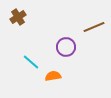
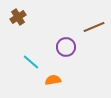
orange semicircle: moved 4 px down
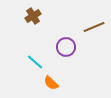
brown cross: moved 15 px right, 1 px up
cyan line: moved 4 px right
orange semicircle: moved 2 px left, 3 px down; rotated 126 degrees counterclockwise
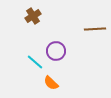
brown line: moved 1 px right, 2 px down; rotated 20 degrees clockwise
purple circle: moved 10 px left, 4 px down
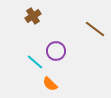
brown line: rotated 40 degrees clockwise
orange semicircle: moved 1 px left, 1 px down
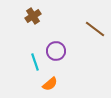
cyan line: rotated 30 degrees clockwise
orange semicircle: rotated 84 degrees counterclockwise
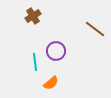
cyan line: rotated 12 degrees clockwise
orange semicircle: moved 1 px right, 1 px up
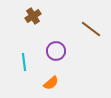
brown line: moved 4 px left
cyan line: moved 11 px left
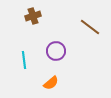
brown cross: rotated 14 degrees clockwise
brown line: moved 1 px left, 2 px up
cyan line: moved 2 px up
